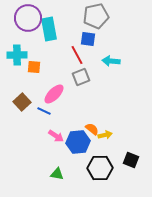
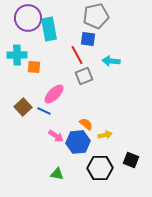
gray square: moved 3 px right, 1 px up
brown square: moved 1 px right, 5 px down
orange semicircle: moved 6 px left, 5 px up
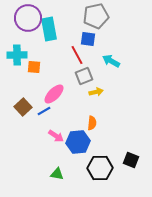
cyan arrow: rotated 24 degrees clockwise
blue line: rotated 56 degrees counterclockwise
orange semicircle: moved 6 px right, 1 px up; rotated 56 degrees clockwise
yellow arrow: moved 9 px left, 43 px up
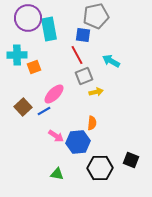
blue square: moved 5 px left, 4 px up
orange square: rotated 24 degrees counterclockwise
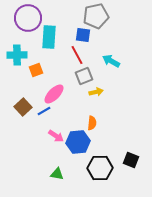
cyan rectangle: moved 8 px down; rotated 15 degrees clockwise
orange square: moved 2 px right, 3 px down
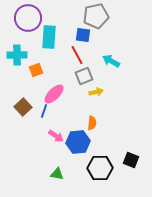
blue line: rotated 40 degrees counterclockwise
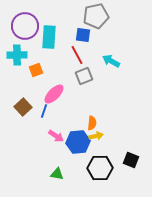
purple circle: moved 3 px left, 8 px down
yellow arrow: moved 44 px down
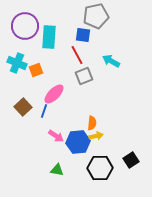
cyan cross: moved 8 px down; rotated 24 degrees clockwise
black square: rotated 35 degrees clockwise
green triangle: moved 4 px up
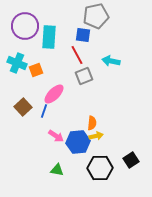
cyan arrow: rotated 18 degrees counterclockwise
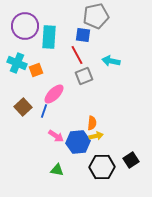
black hexagon: moved 2 px right, 1 px up
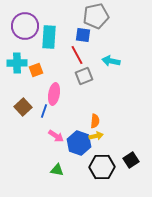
cyan cross: rotated 24 degrees counterclockwise
pink ellipse: rotated 35 degrees counterclockwise
orange semicircle: moved 3 px right, 2 px up
blue hexagon: moved 1 px right, 1 px down; rotated 25 degrees clockwise
